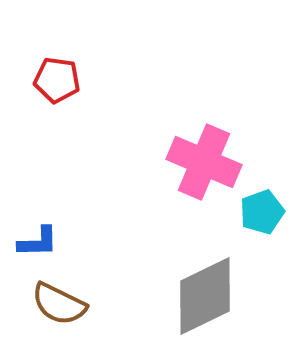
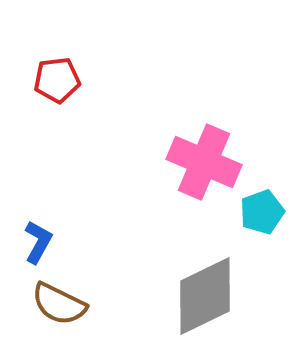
red pentagon: rotated 15 degrees counterclockwise
blue L-shape: rotated 60 degrees counterclockwise
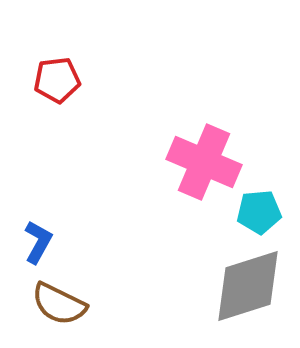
cyan pentagon: moved 3 px left; rotated 15 degrees clockwise
gray diamond: moved 43 px right, 10 px up; rotated 8 degrees clockwise
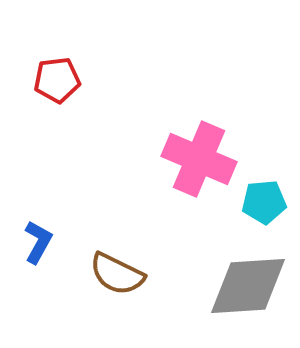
pink cross: moved 5 px left, 3 px up
cyan pentagon: moved 5 px right, 10 px up
gray diamond: rotated 14 degrees clockwise
brown semicircle: moved 58 px right, 30 px up
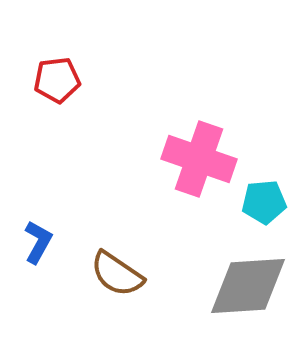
pink cross: rotated 4 degrees counterclockwise
brown semicircle: rotated 8 degrees clockwise
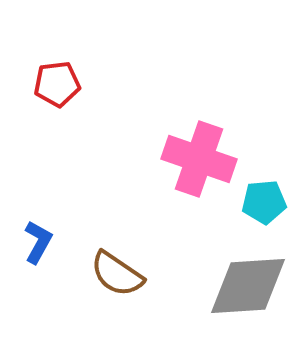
red pentagon: moved 4 px down
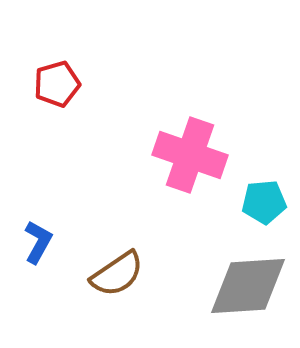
red pentagon: rotated 9 degrees counterclockwise
pink cross: moved 9 px left, 4 px up
brown semicircle: rotated 68 degrees counterclockwise
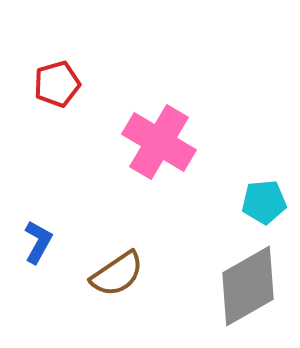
pink cross: moved 31 px left, 13 px up; rotated 12 degrees clockwise
gray diamond: rotated 26 degrees counterclockwise
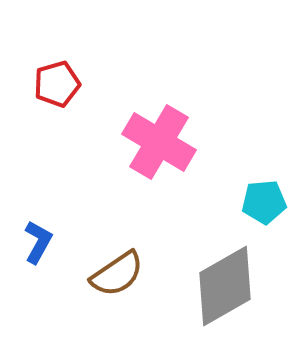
gray diamond: moved 23 px left
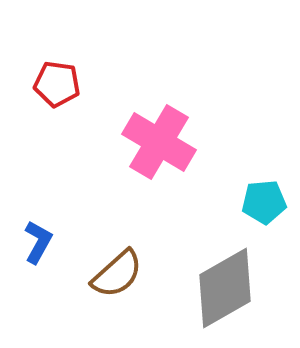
red pentagon: rotated 24 degrees clockwise
brown semicircle: rotated 8 degrees counterclockwise
gray diamond: moved 2 px down
